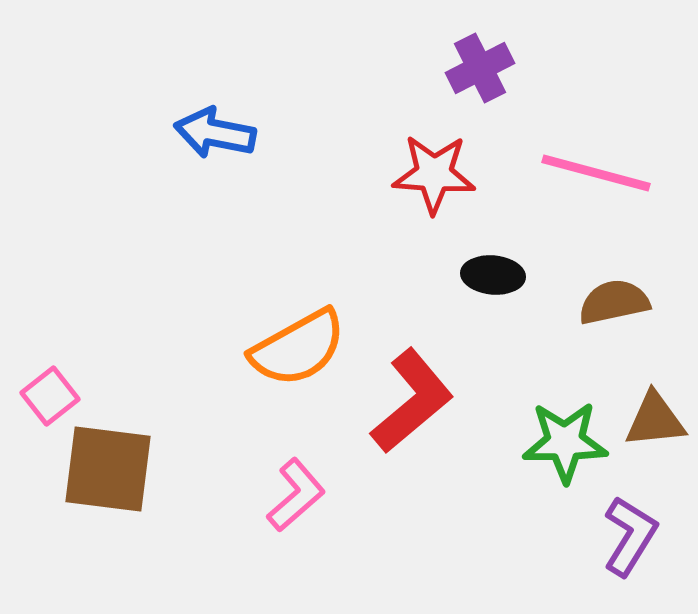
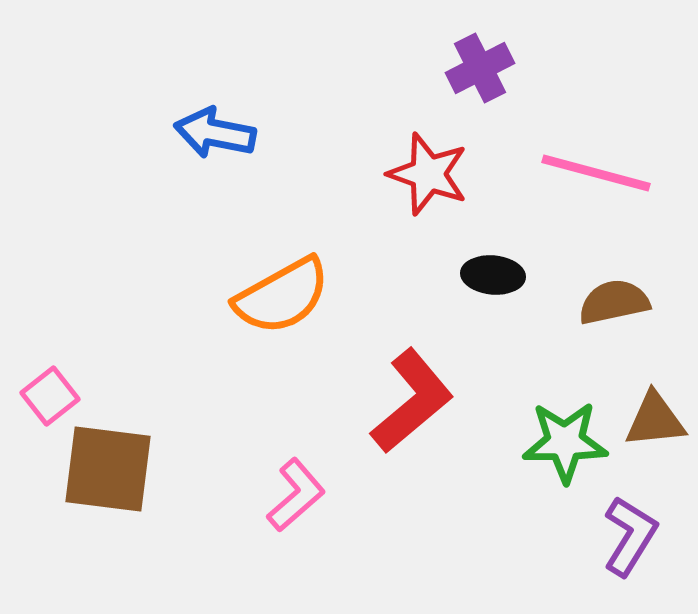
red star: moved 6 px left; rotated 16 degrees clockwise
orange semicircle: moved 16 px left, 52 px up
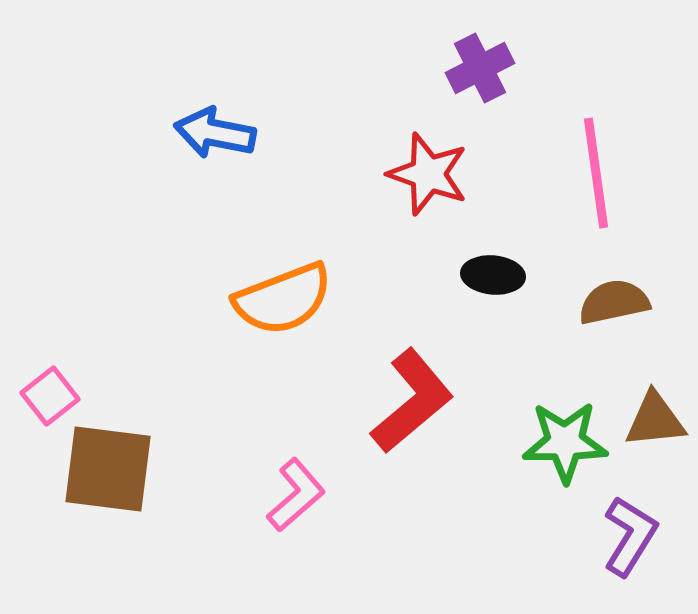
pink line: rotated 67 degrees clockwise
orange semicircle: moved 1 px right, 3 px down; rotated 8 degrees clockwise
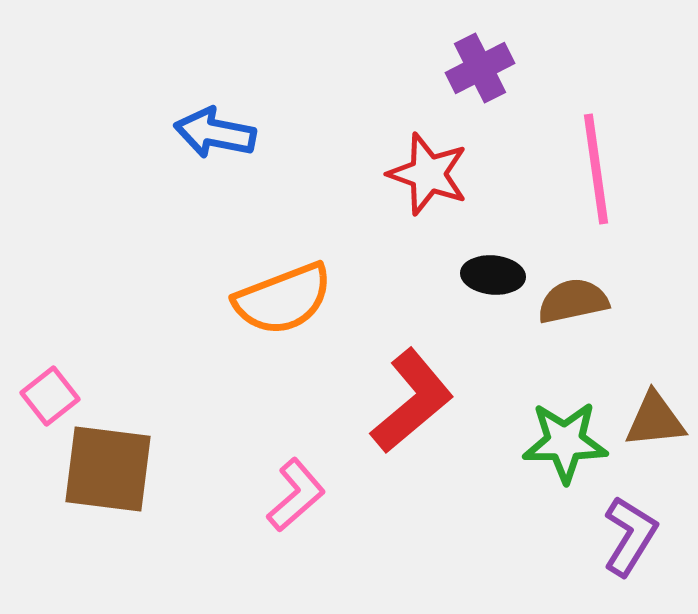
pink line: moved 4 px up
brown semicircle: moved 41 px left, 1 px up
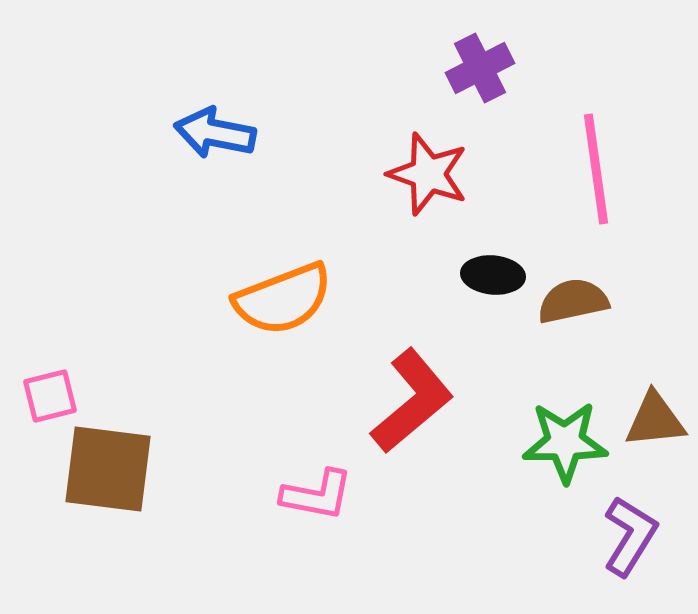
pink square: rotated 24 degrees clockwise
pink L-shape: moved 21 px right; rotated 52 degrees clockwise
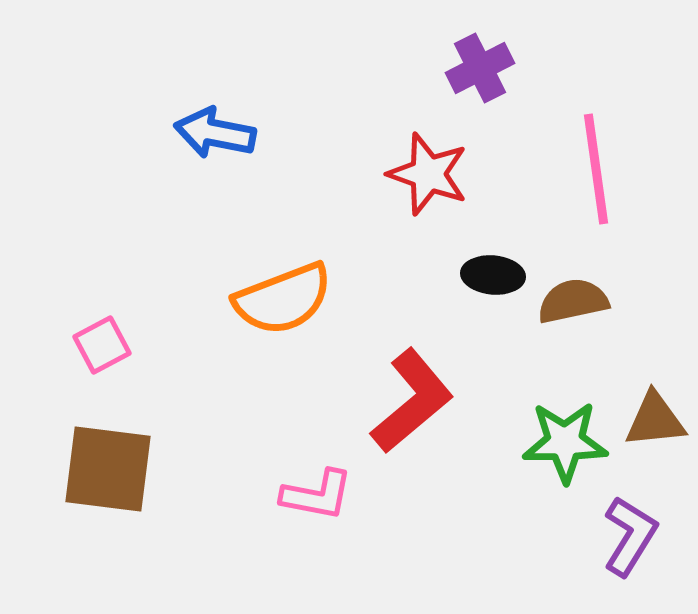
pink square: moved 52 px right, 51 px up; rotated 14 degrees counterclockwise
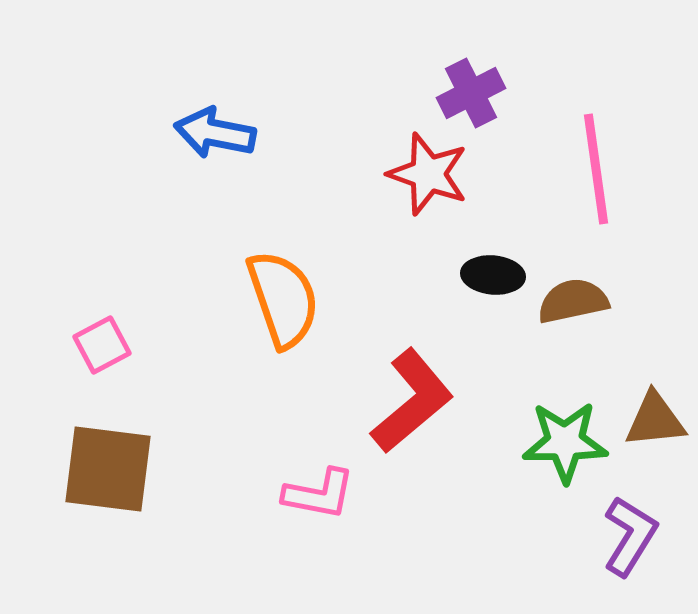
purple cross: moved 9 px left, 25 px down
orange semicircle: rotated 88 degrees counterclockwise
pink L-shape: moved 2 px right, 1 px up
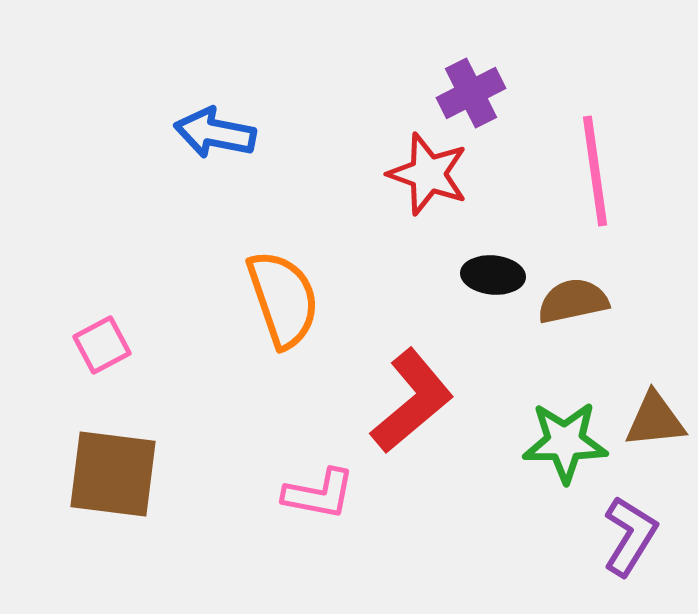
pink line: moved 1 px left, 2 px down
brown square: moved 5 px right, 5 px down
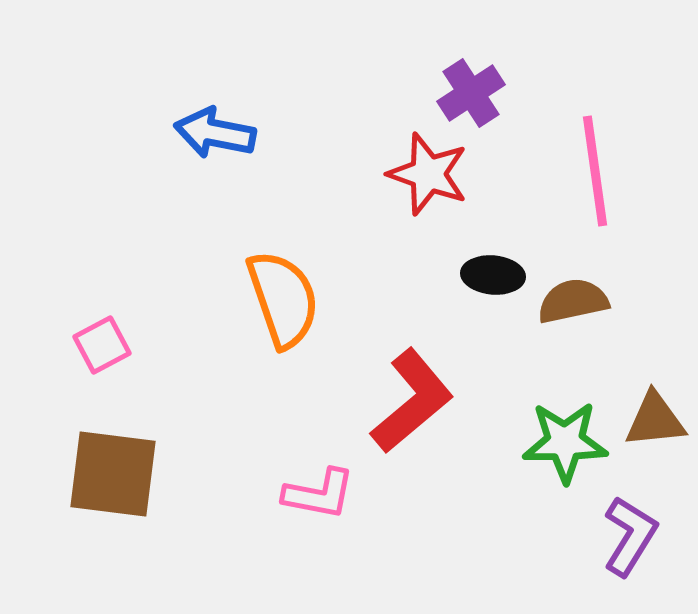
purple cross: rotated 6 degrees counterclockwise
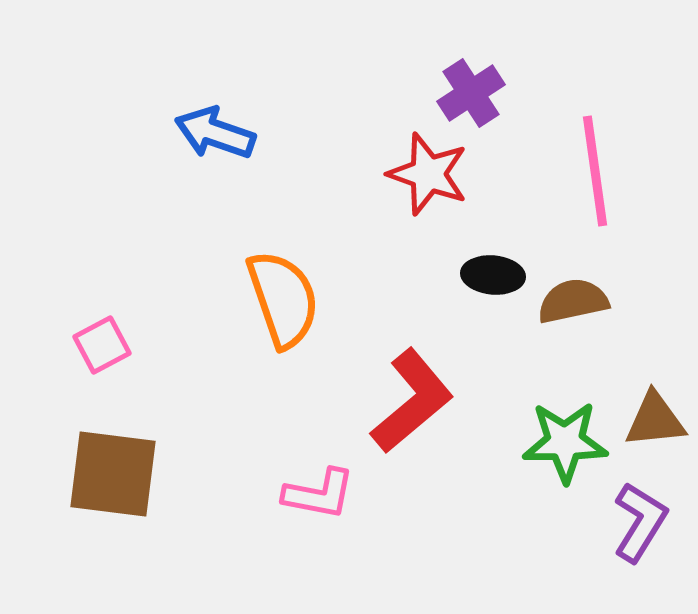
blue arrow: rotated 8 degrees clockwise
purple L-shape: moved 10 px right, 14 px up
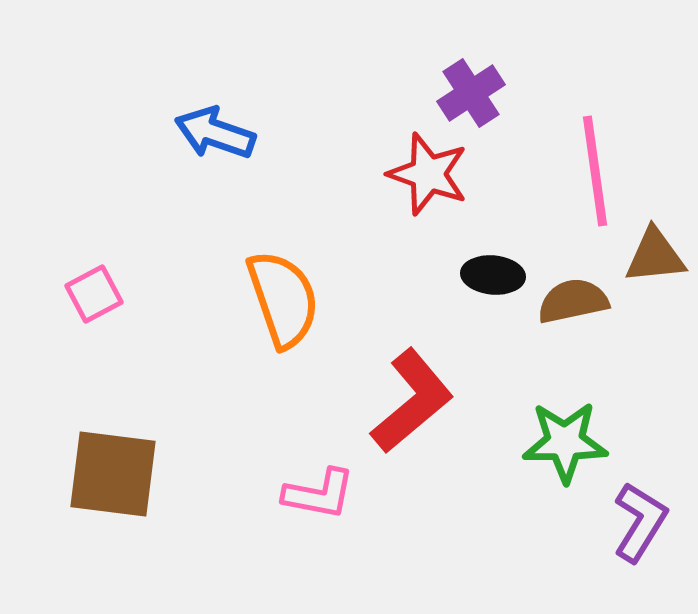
pink square: moved 8 px left, 51 px up
brown triangle: moved 164 px up
